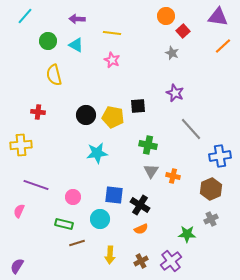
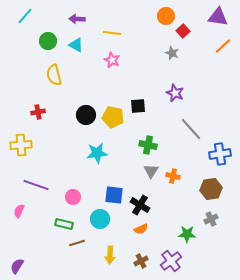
red cross: rotated 16 degrees counterclockwise
blue cross: moved 2 px up
brown hexagon: rotated 15 degrees clockwise
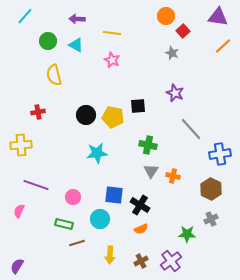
brown hexagon: rotated 25 degrees counterclockwise
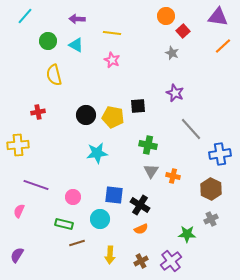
yellow cross: moved 3 px left
purple semicircle: moved 11 px up
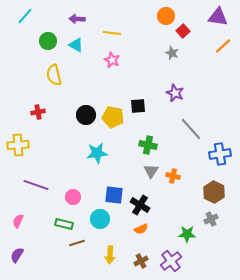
brown hexagon: moved 3 px right, 3 px down
pink semicircle: moved 1 px left, 10 px down
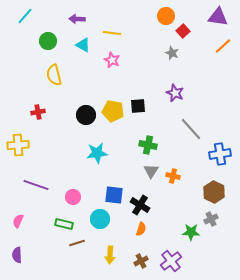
cyan triangle: moved 7 px right
yellow pentagon: moved 6 px up
orange semicircle: rotated 48 degrees counterclockwise
green star: moved 4 px right, 2 px up
purple semicircle: rotated 35 degrees counterclockwise
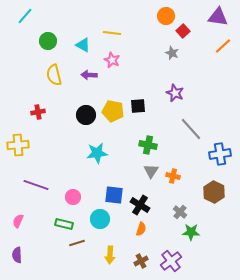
purple arrow: moved 12 px right, 56 px down
gray cross: moved 31 px left, 7 px up; rotated 24 degrees counterclockwise
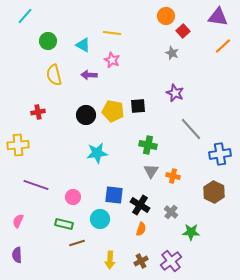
gray cross: moved 9 px left
yellow arrow: moved 5 px down
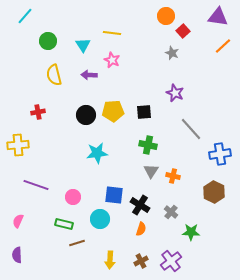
cyan triangle: rotated 28 degrees clockwise
black square: moved 6 px right, 6 px down
yellow pentagon: rotated 15 degrees counterclockwise
